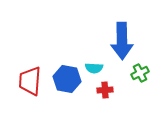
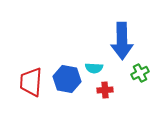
red trapezoid: moved 1 px right, 1 px down
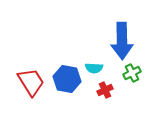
green cross: moved 8 px left
red trapezoid: rotated 144 degrees clockwise
red cross: rotated 21 degrees counterclockwise
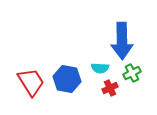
cyan semicircle: moved 6 px right
red cross: moved 5 px right, 2 px up
